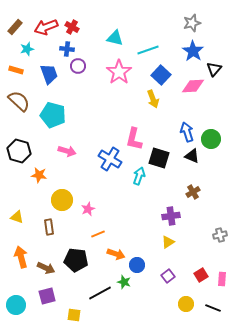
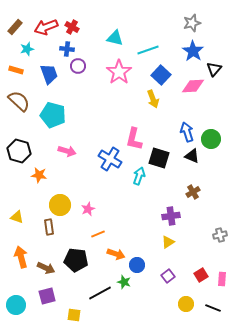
yellow circle at (62, 200): moved 2 px left, 5 px down
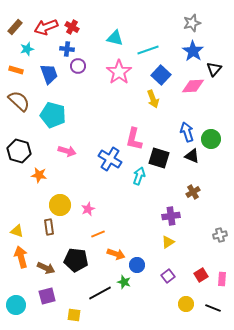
yellow triangle at (17, 217): moved 14 px down
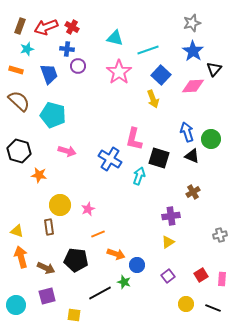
brown rectangle at (15, 27): moved 5 px right, 1 px up; rotated 21 degrees counterclockwise
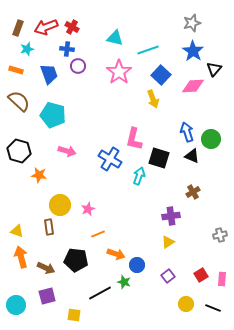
brown rectangle at (20, 26): moved 2 px left, 2 px down
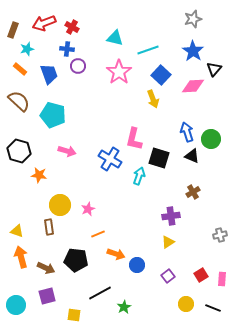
gray star at (192, 23): moved 1 px right, 4 px up
red arrow at (46, 27): moved 2 px left, 4 px up
brown rectangle at (18, 28): moved 5 px left, 2 px down
orange rectangle at (16, 70): moved 4 px right, 1 px up; rotated 24 degrees clockwise
green star at (124, 282): moved 25 px down; rotated 24 degrees clockwise
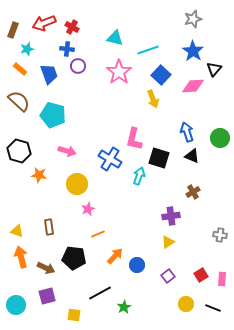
green circle at (211, 139): moved 9 px right, 1 px up
yellow circle at (60, 205): moved 17 px right, 21 px up
gray cross at (220, 235): rotated 24 degrees clockwise
orange arrow at (116, 254): moved 1 px left, 2 px down; rotated 66 degrees counterclockwise
black pentagon at (76, 260): moved 2 px left, 2 px up
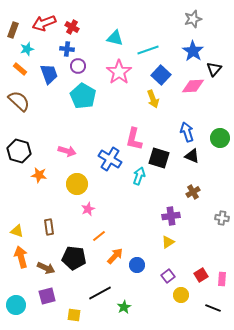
cyan pentagon at (53, 115): moved 30 px right, 19 px up; rotated 15 degrees clockwise
orange line at (98, 234): moved 1 px right, 2 px down; rotated 16 degrees counterclockwise
gray cross at (220, 235): moved 2 px right, 17 px up
yellow circle at (186, 304): moved 5 px left, 9 px up
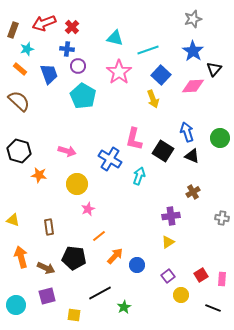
red cross at (72, 27): rotated 16 degrees clockwise
black square at (159, 158): moved 4 px right, 7 px up; rotated 15 degrees clockwise
yellow triangle at (17, 231): moved 4 px left, 11 px up
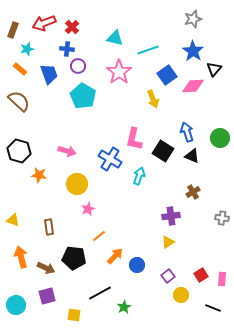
blue square at (161, 75): moved 6 px right; rotated 12 degrees clockwise
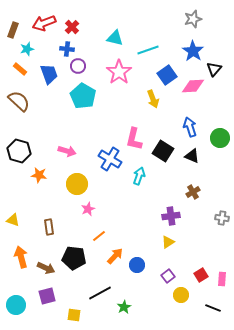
blue arrow at (187, 132): moved 3 px right, 5 px up
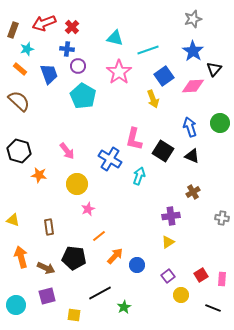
blue square at (167, 75): moved 3 px left, 1 px down
green circle at (220, 138): moved 15 px up
pink arrow at (67, 151): rotated 36 degrees clockwise
